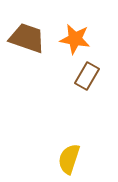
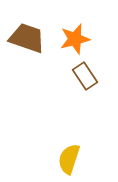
orange star: rotated 24 degrees counterclockwise
brown rectangle: moved 2 px left; rotated 64 degrees counterclockwise
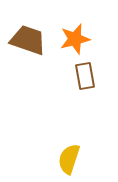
brown trapezoid: moved 1 px right, 2 px down
brown rectangle: rotated 24 degrees clockwise
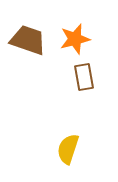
brown rectangle: moved 1 px left, 1 px down
yellow semicircle: moved 1 px left, 10 px up
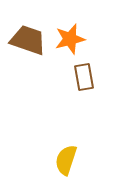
orange star: moved 5 px left
yellow semicircle: moved 2 px left, 11 px down
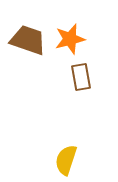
brown rectangle: moved 3 px left
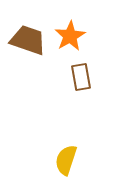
orange star: moved 3 px up; rotated 16 degrees counterclockwise
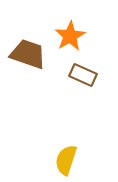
brown trapezoid: moved 14 px down
brown rectangle: moved 2 px right, 2 px up; rotated 56 degrees counterclockwise
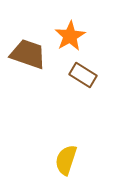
brown rectangle: rotated 8 degrees clockwise
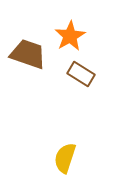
brown rectangle: moved 2 px left, 1 px up
yellow semicircle: moved 1 px left, 2 px up
